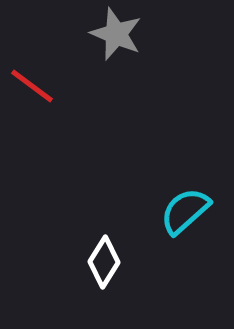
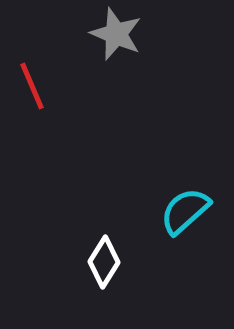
red line: rotated 30 degrees clockwise
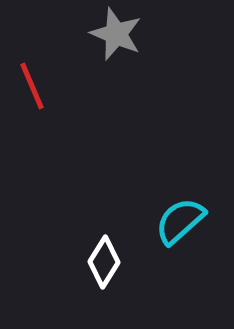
cyan semicircle: moved 5 px left, 10 px down
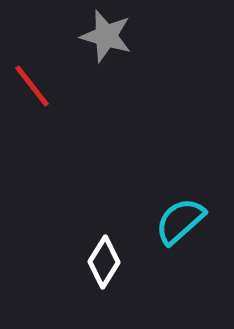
gray star: moved 10 px left, 2 px down; rotated 6 degrees counterclockwise
red line: rotated 15 degrees counterclockwise
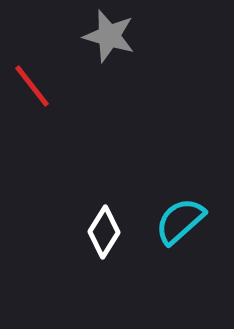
gray star: moved 3 px right
white diamond: moved 30 px up
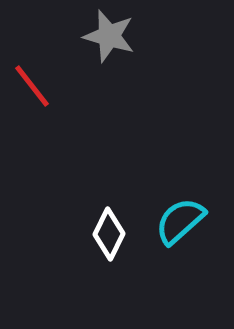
white diamond: moved 5 px right, 2 px down; rotated 6 degrees counterclockwise
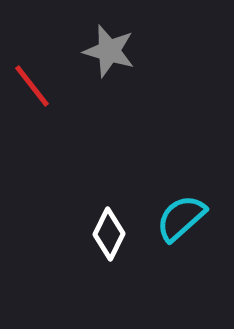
gray star: moved 15 px down
cyan semicircle: moved 1 px right, 3 px up
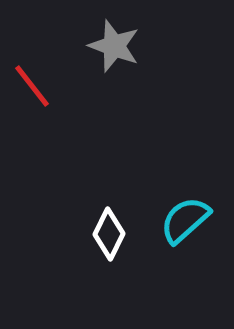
gray star: moved 5 px right, 5 px up; rotated 4 degrees clockwise
cyan semicircle: moved 4 px right, 2 px down
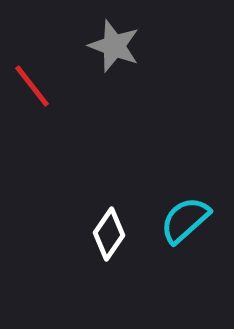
white diamond: rotated 9 degrees clockwise
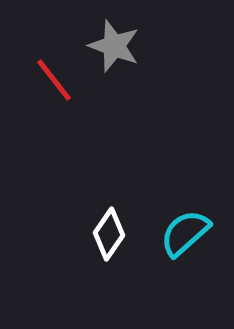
red line: moved 22 px right, 6 px up
cyan semicircle: moved 13 px down
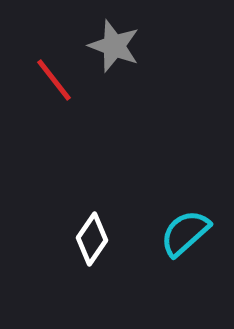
white diamond: moved 17 px left, 5 px down
